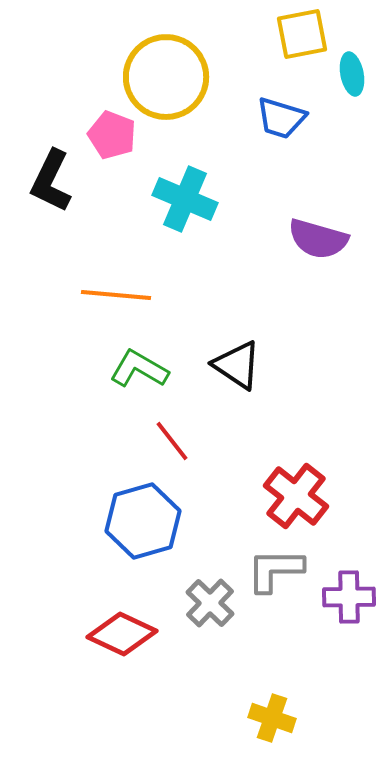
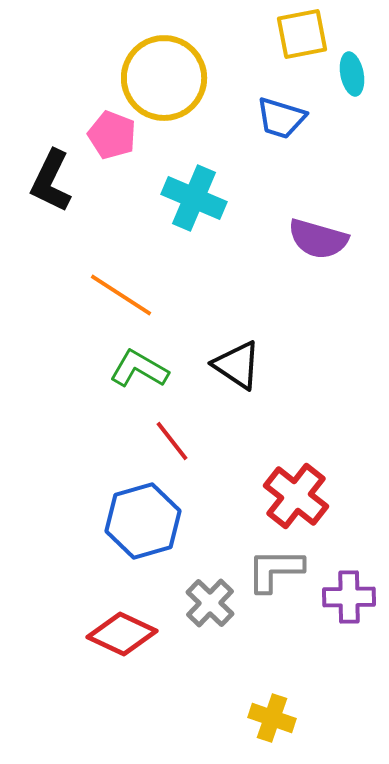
yellow circle: moved 2 px left, 1 px down
cyan cross: moved 9 px right, 1 px up
orange line: moved 5 px right; rotated 28 degrees clockwise
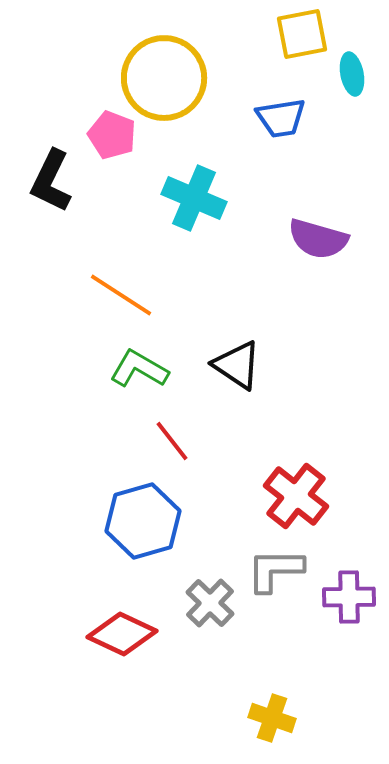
blue trapezoid: rotated 26 degrees counterclockwise
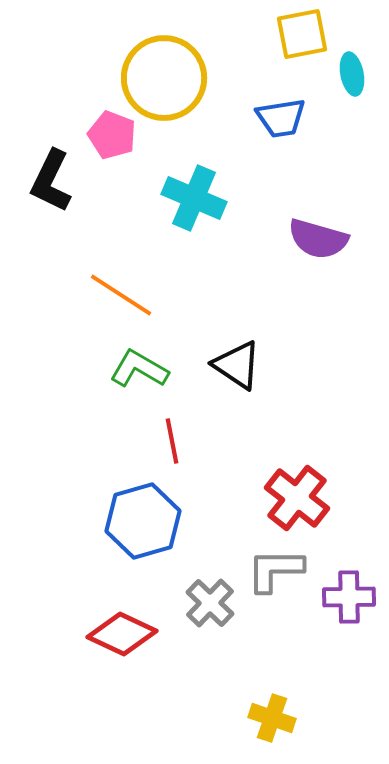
red line: rotated 27 degrees clockwise
red cross: moved 1 px right, 2 px down
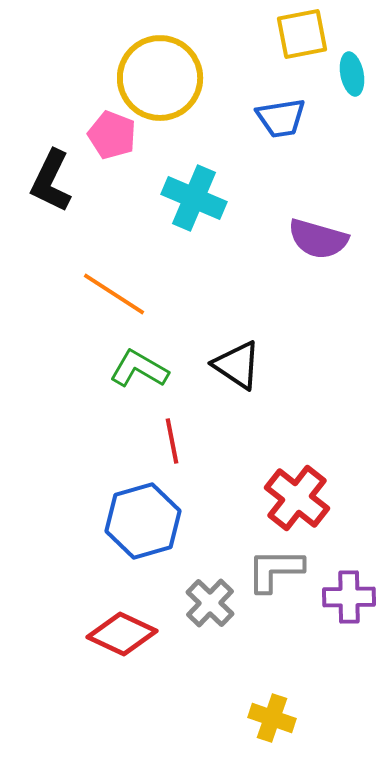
yellow circle: moved 4 px left
orange line: moved 7 px left, 1 px up
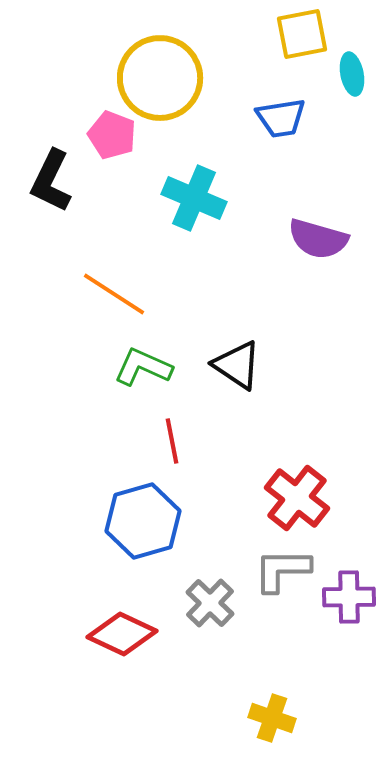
green L-shape: moved 4 px right, 2 px up; rotated 6 degrees counterclockwise
gray L-shape: moved 7 px right
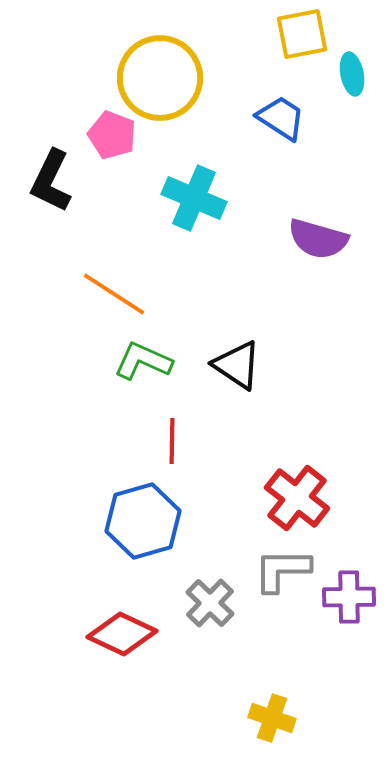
blue trapezoid: rotated 138 degrees counterclockwise
green L-shape: moved 6 px up
red line: rotated 12 degrees clockwise
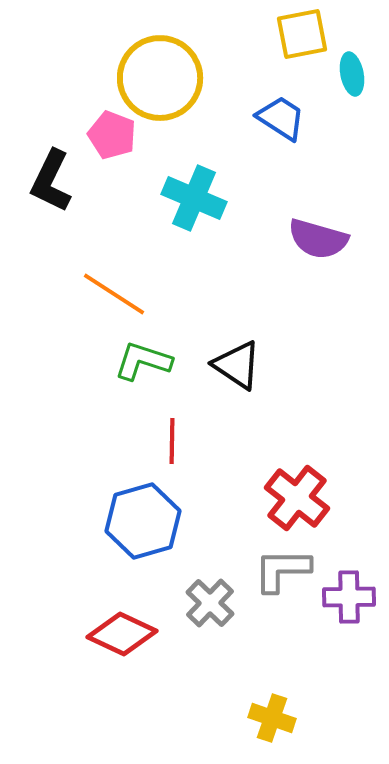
green L-shape: rotated 6 degrees counterclockwise
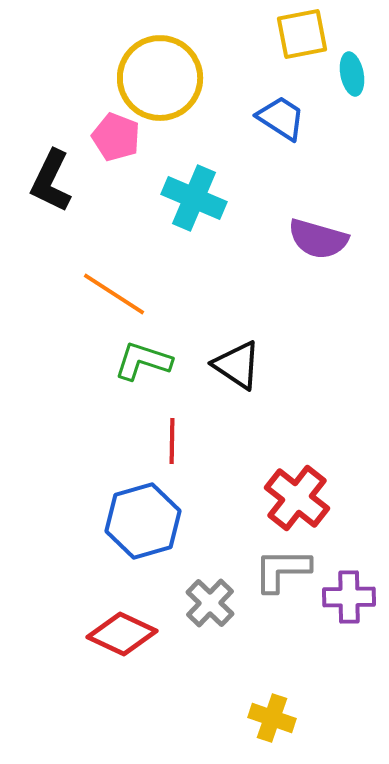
pink pentagon: moved 4 px right, 2 px down
